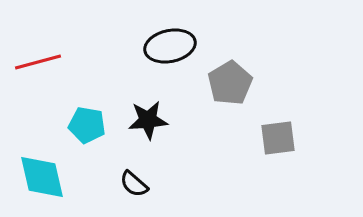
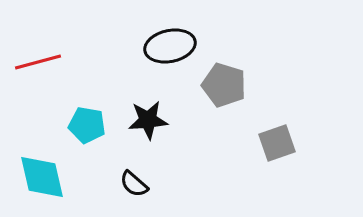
gray pentagon: moved 6 px left, 2 px down; rotated 24 degrees counterclockwise
gray square: moved 1 px left, 5 px down; rotated 12 degrees counterclockwise
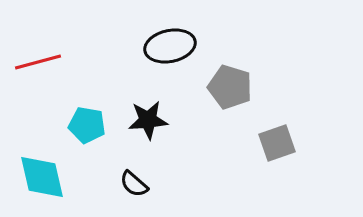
gray pentagon: moved 6 px right, 2 px down
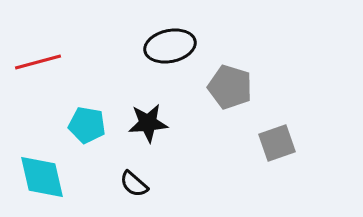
black star: moved 3 px down
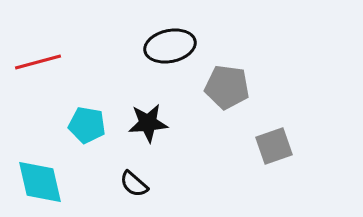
gray pentagon: moved 3 px left; rotated 9 degrees counterclockwise
gray square: moved 3 px left, 3 px down
cyan diamond: moved 2 px left, 5 px down
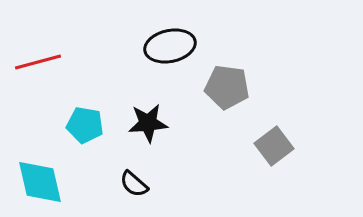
cyan pentagon: moved 2 px left
gray square: rotated 18 degrees counterclockwise
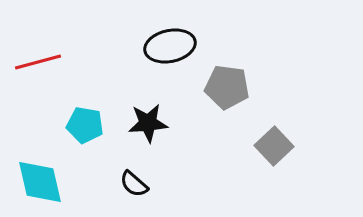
gray square: rotated 6 degrees counterclockwise
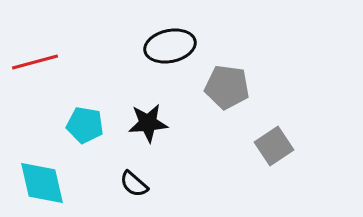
red line: moved 3 px left
gray square: rotated 9 degrees clockwise
cyan diamond: moved 2 px right, 1 px down
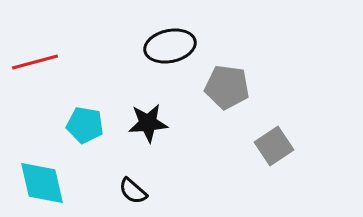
black semicircle: moved 1 px left, 7 px down
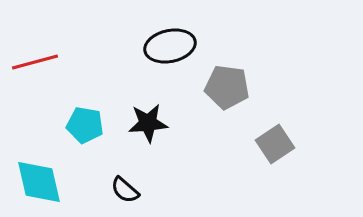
gray square: moved 1 px right, 2 px up
cyan diamond: moved 3 px left, 1 px up
black semicircle: moved 8 px left, 1 px up
